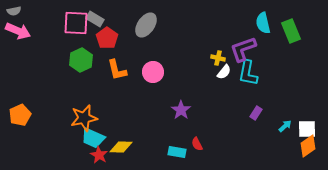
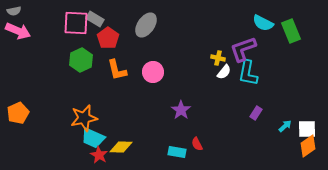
cyan semicircle: rotated 50 degrees counterclockwise
red pentagon: moved 1 px right
orange pentagon: moved 2 px left, 2 px up
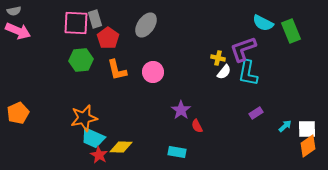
gray rectangle: rotated 42 degrees clockwise
green hexagon: rotated 20 degrees clockwise
purple rectangle: rotated 24 degrees clockwise
red semicircle: moved 18 px up
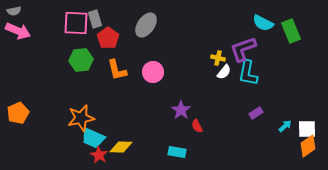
orange star: moved 3 px left
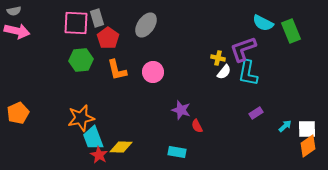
gray rectangle: moved 2 px right, 1 px up
pink arrow: moved 1 px left; rotated 10 degrees counterclockwise
purple star: rotated 18 degrees counterclockwise
cyan trapezoid: rotated 45 degrees clockwise
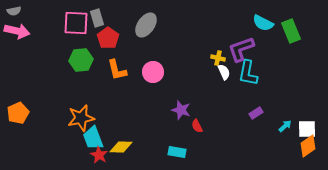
purple L-shape: moved 2 px left
white semicircle: rotated 63 degrees counterclockwise
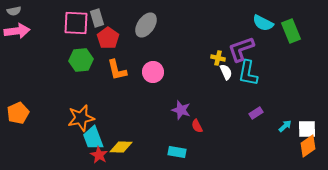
pink arrow: rotated 20 degrees counterclockwise
white semicircle: moved 2 px right
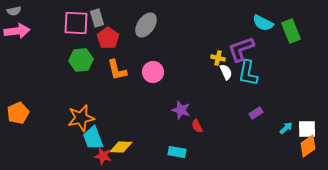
cyan arrow: moved 1 px right, 2 px down
red star: moved 4 px right, 1 px down; rotated 18 degrees counterclockwise
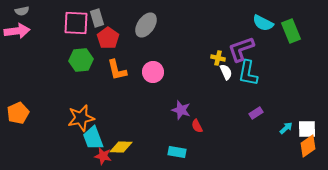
gray semicircle: moved 8 px right
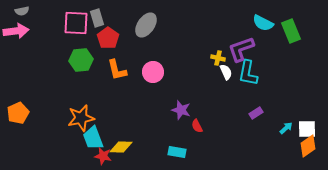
pink arrow: moved 1 px left
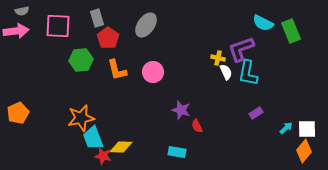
pink square: moved 18 px left, 3 px down
orange diamond: moved 4 px left, 5 px down; rotated 15 degrees counterclockwise
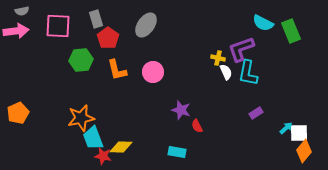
gray rectangle: moved 1 px left, 1 px down
white square: moved 8 px left, 4 px down
